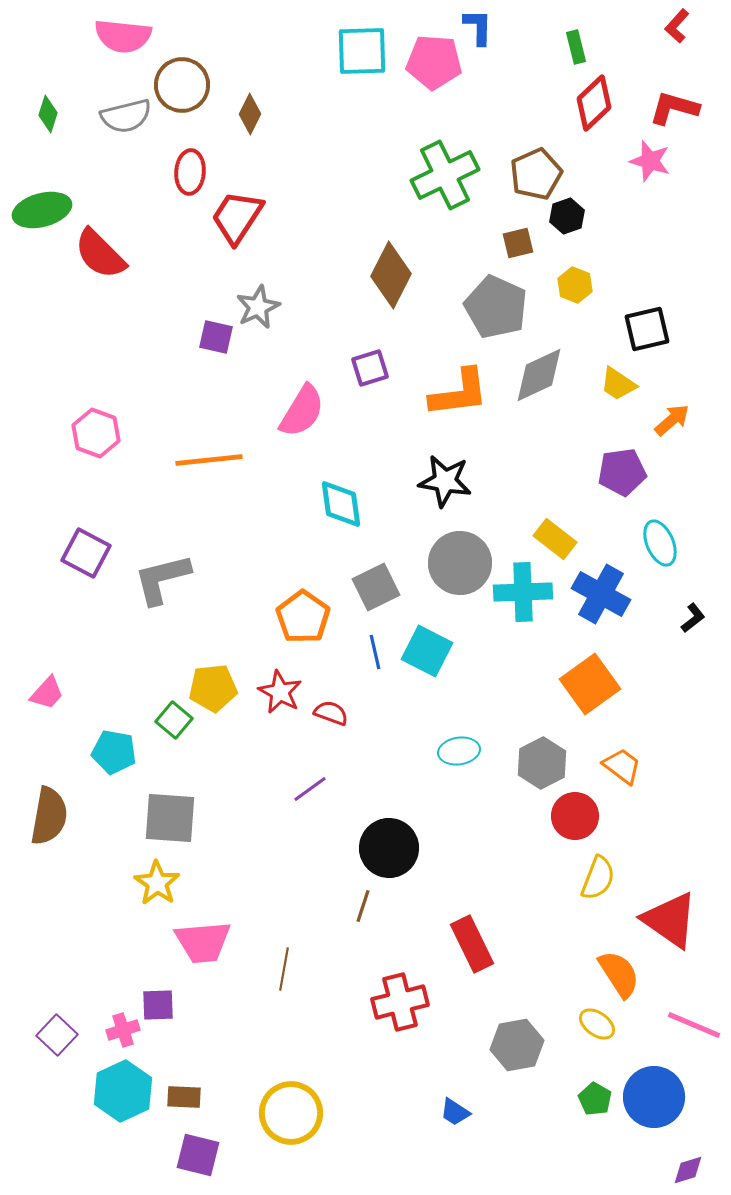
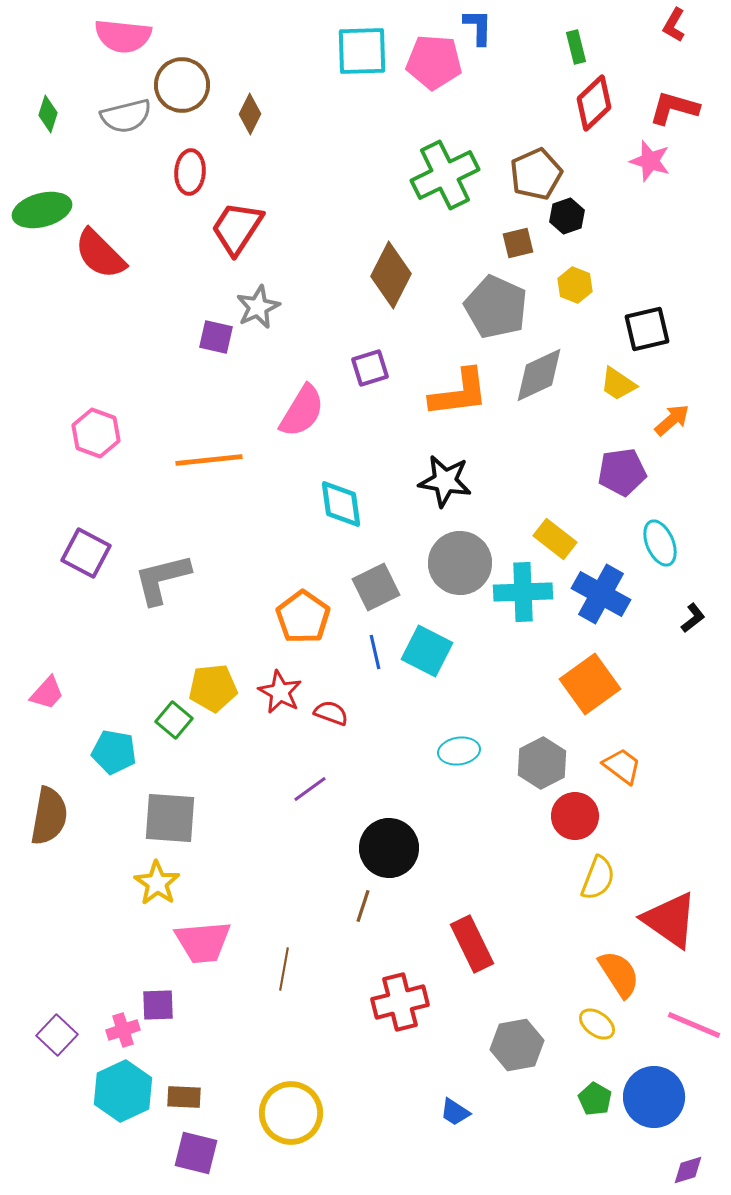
red L-shape at (677, 26): moved 3 px left, 1 px up; rotated 12 degrees counterclockwise
red trapezoid at (237, 217): moved 11 px down
purple square at (198, 1155): moved 2 px left, 2 px up
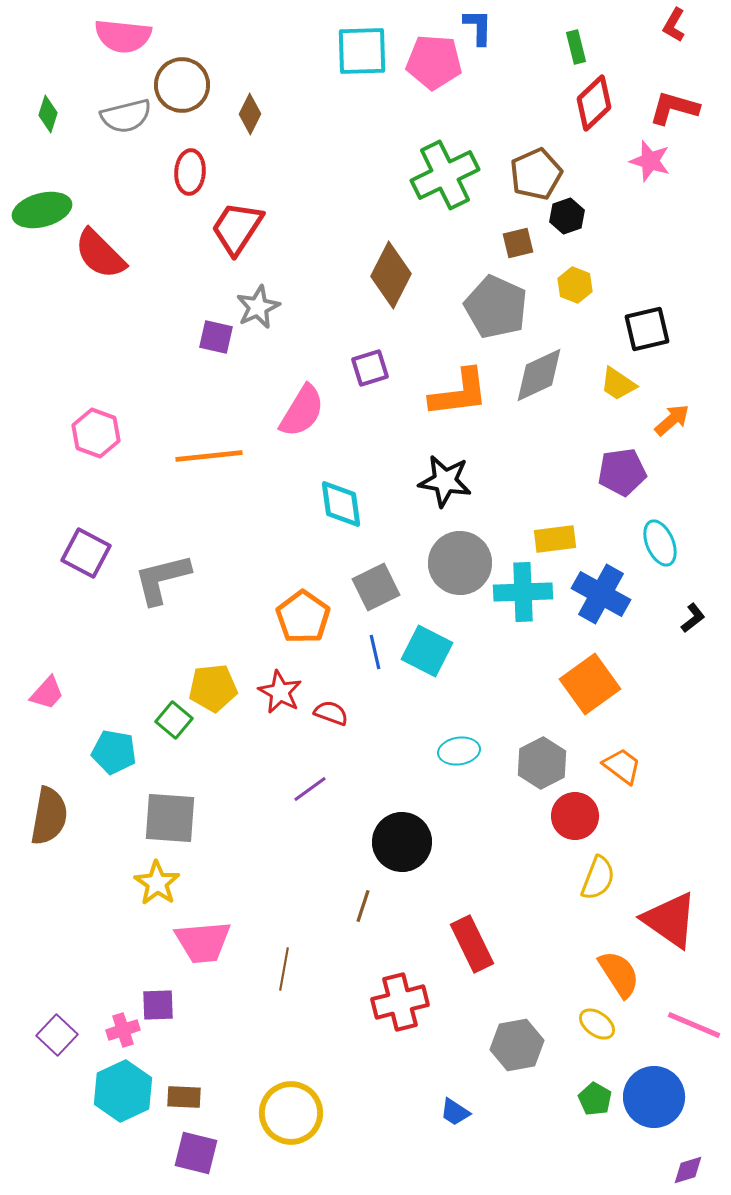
orange line at (209, 460): moved 4 px up
yellow rectangle at (555, 539): rotated 45 degrees counterclockwise
black circle at (389, 848): moved 13 px right, 6 px up
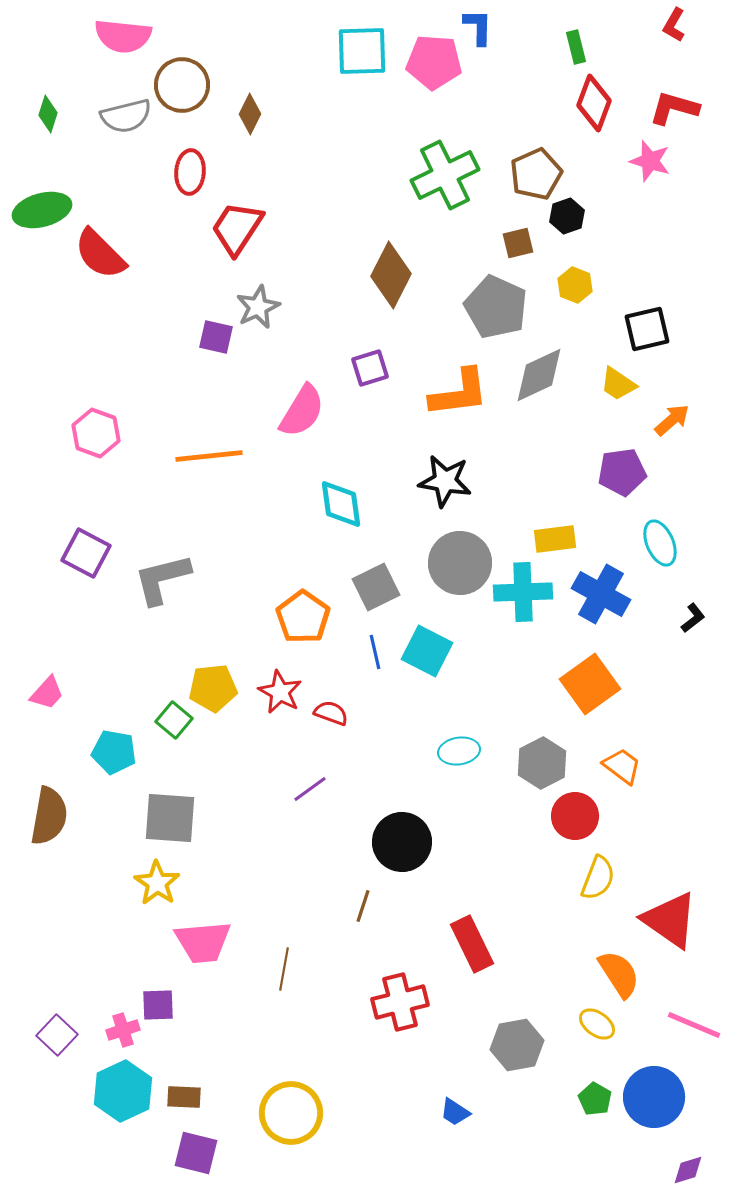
red diamond at (594, 103): rotated 26 degrees counterclockwise
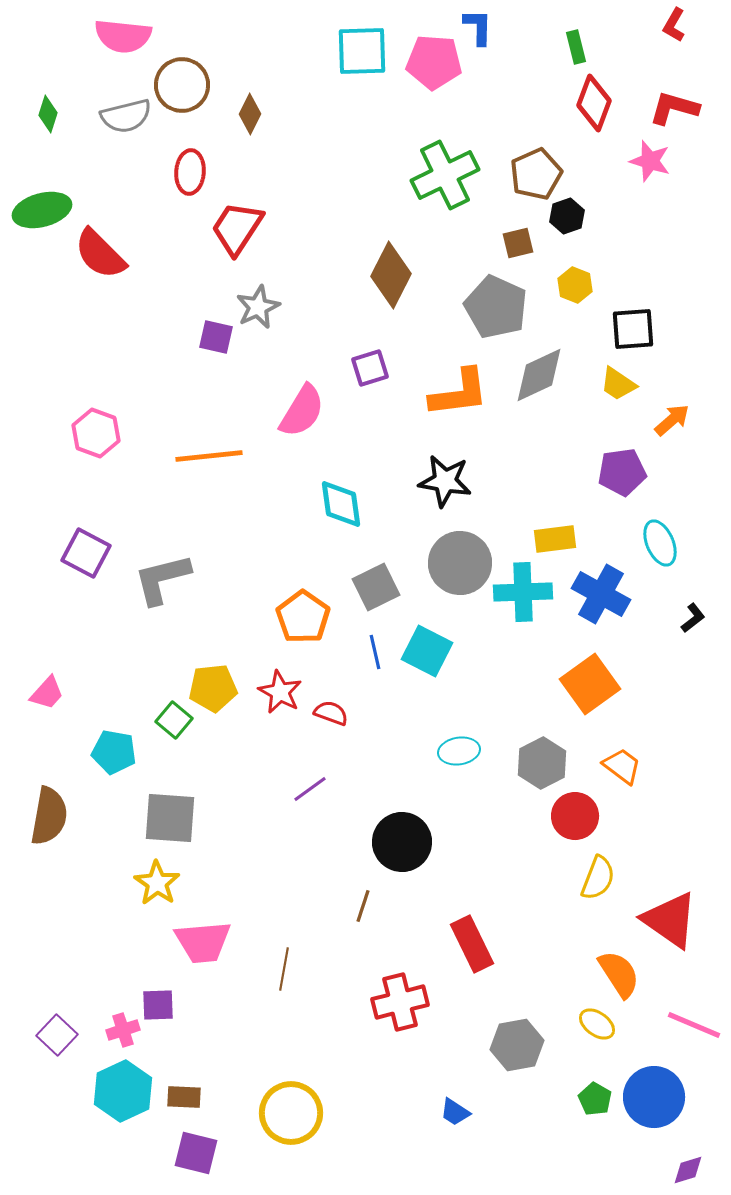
black square at (647, 329): moved 14 px left; rotated 9 degrees clockwise
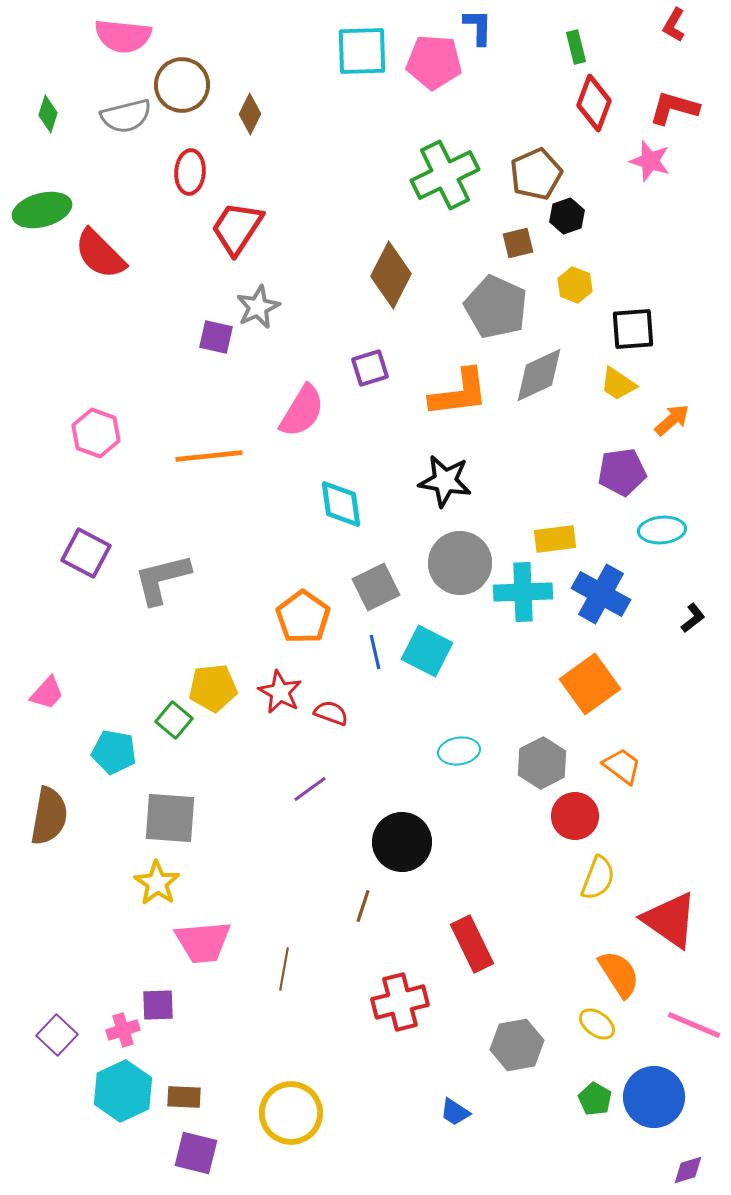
cyan ellipse at (660, 543): moved 2 px right, 13 px up; rotated 72 degrees counterclockwise
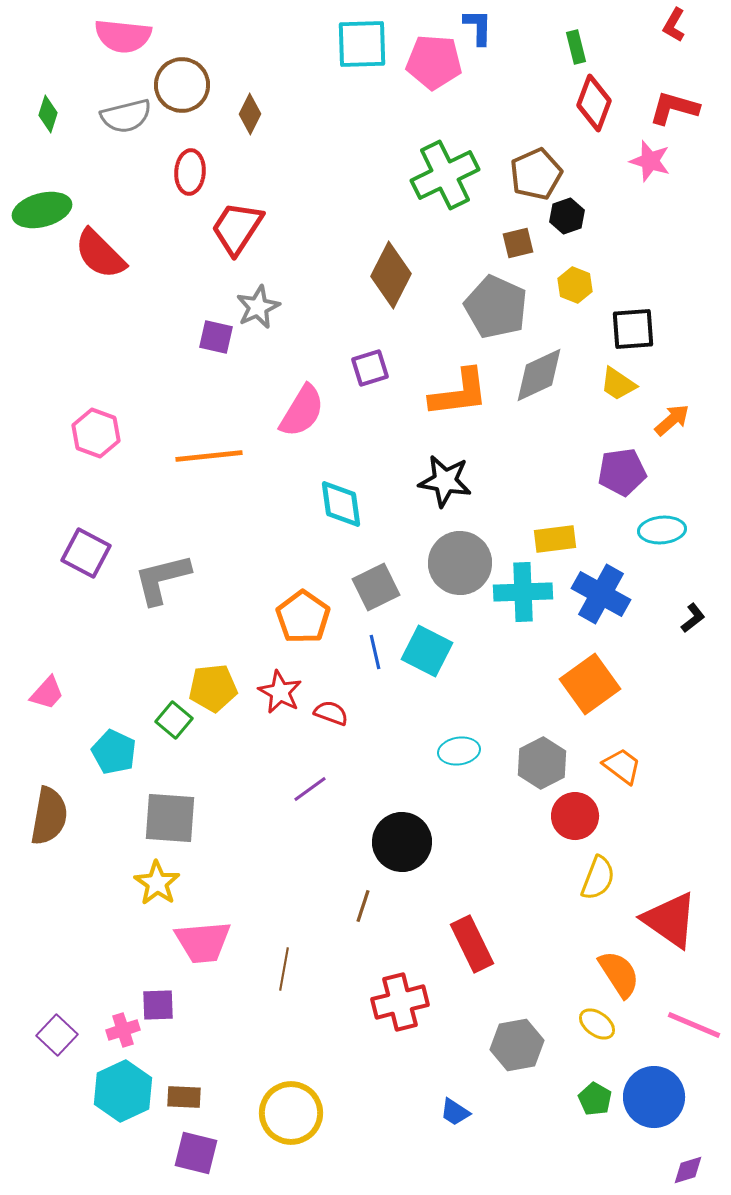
cyan square at (362, 51): moved 7 px up
cyan pentagon at (114, 752): rotated 15 degrees clockwise
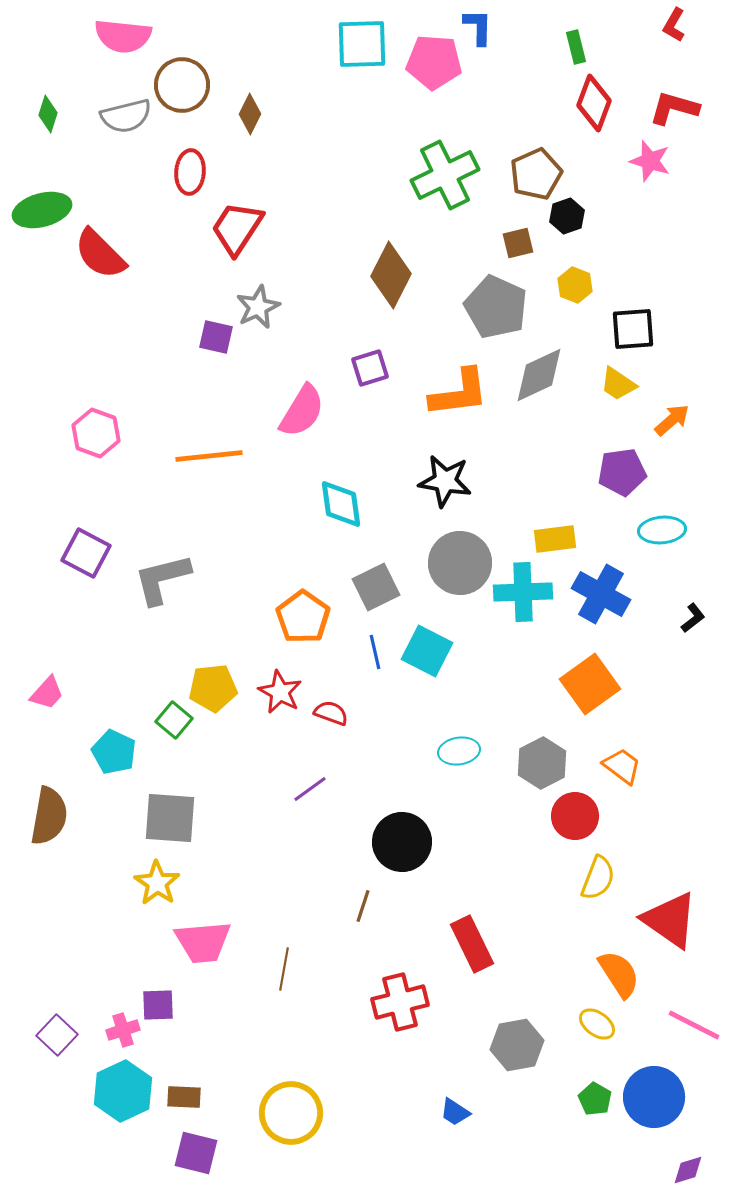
pink line at (694, 1025): rotated 4 degrees clockwise
